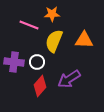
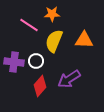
pink line: rotated 12 degrees clockwise
white circle: moved 1 px left, 1 px up
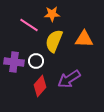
orange triangle: moved 1 px up
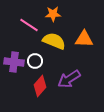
orange star: moved 1 px right
yellow semicircle: rotated 90 degrees clockwise
white circle: moved 1 px left
